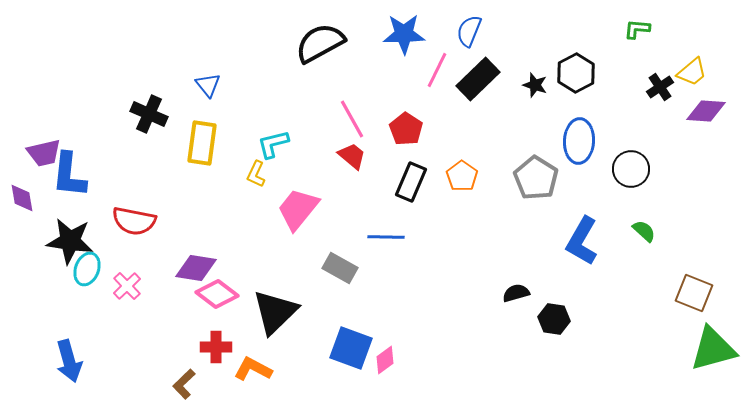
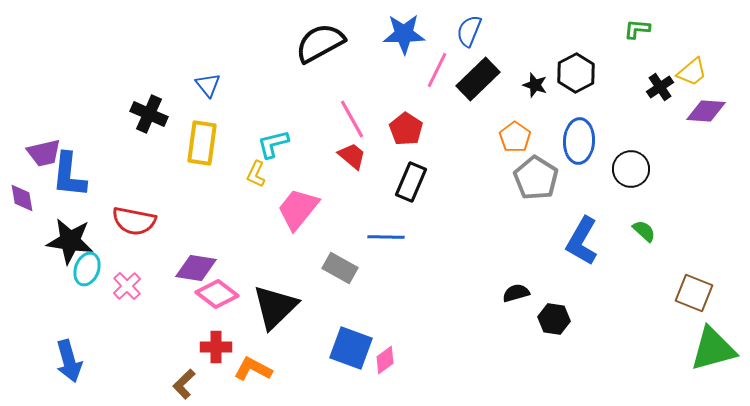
orange pentagon at (462, 176): moved 53 px right, 39 px up
black triangle at (275, 312): moved 5 px up
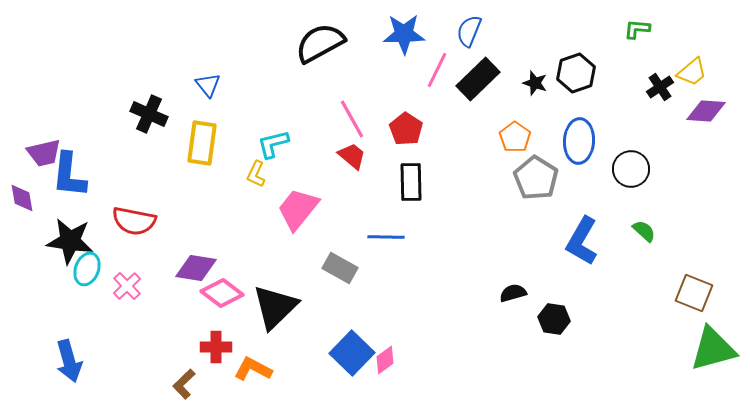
black hexagon at (576, 73): rotated 9 degrees clockwise
black star at (535, 85): moved 2 px up
black rectangle at (411, 182): rotated 24 degrees counterclockwise
black semicircle at (516, 293): moved 3 px left
pink diamond at (217, 294): moved 5 px right, 1 px up
blue square at (351, 348): moved 1 px right, 5 px down; rotated 24 degrees clockwise
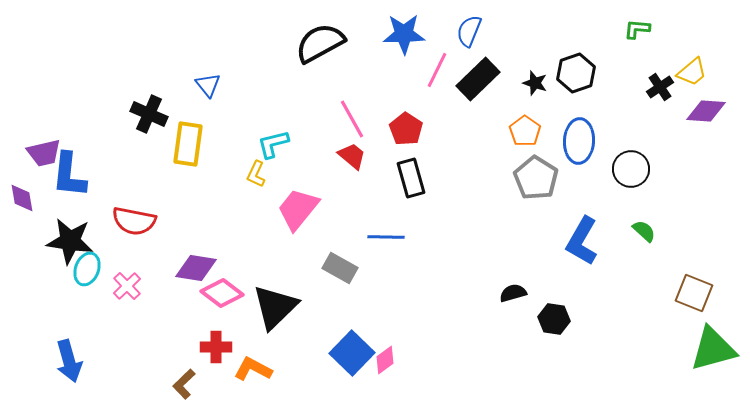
orange pentagon at (515, 137): moved 10 px right, 6 px up
yellow rectangle at (202, 143): moved 14 px left, 1 px down
black rectangle at (411, 182): moved 4 px up; rotated 15 degrees counterclockwise
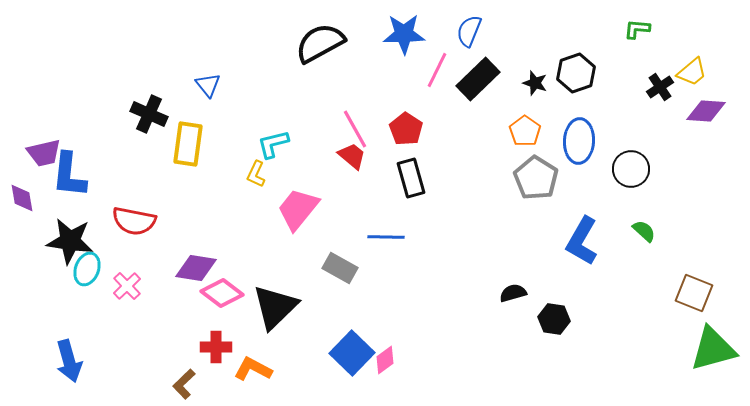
pink line at (352, 119): moved 3 px right, 10 px down
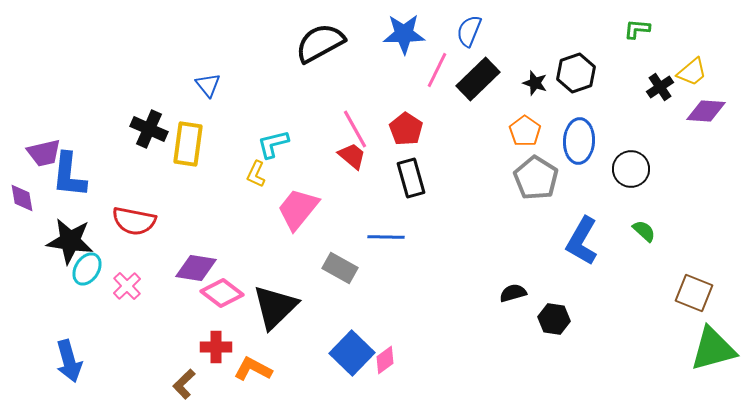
black cross at (149, 114): moved 15 px down
cyan ellipse at (87, 269): rotated 12 degrees clockwise
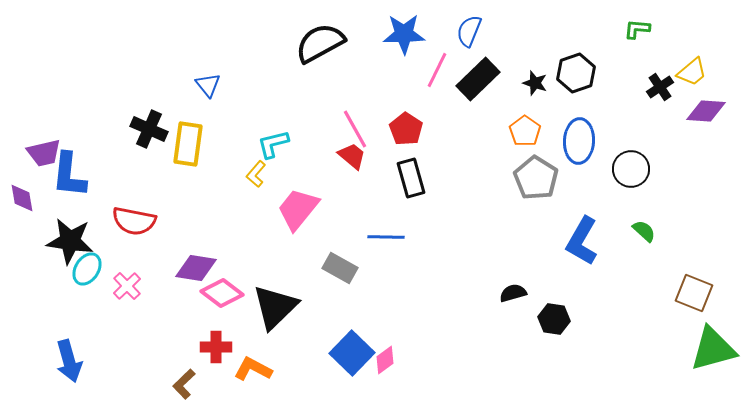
yellow L-shape at (256, 174): rotated 16 degrees clockwise
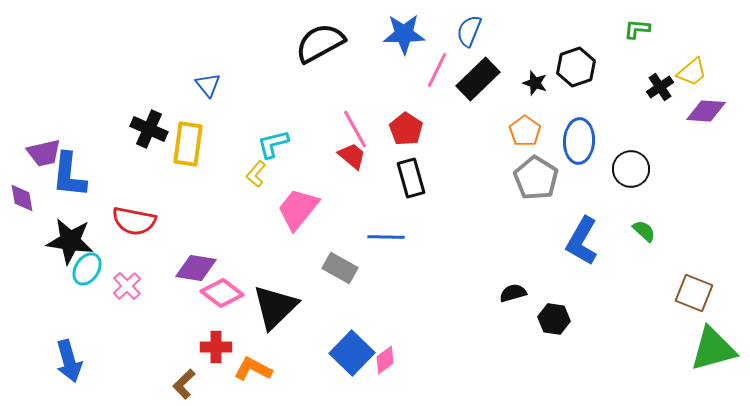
black hexagon at (576, 73): moved 6 px up
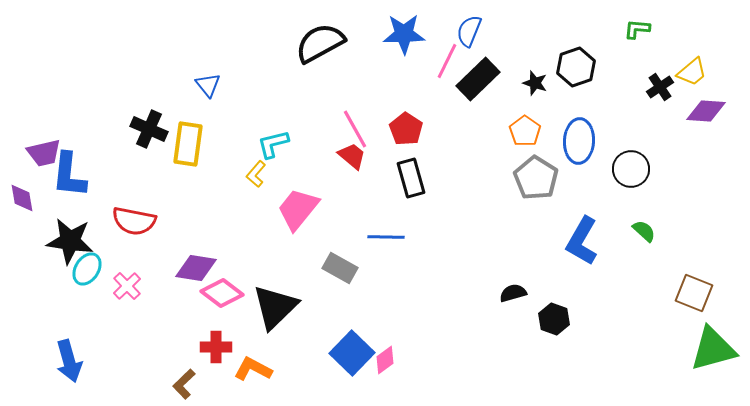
pink line at (437, 70): moved 10 px right, 9 px up
black hexagon at (554, 319): rotated 12 degrees clockwise
